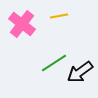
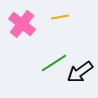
yellow line: moved 1 px right, 1 px down
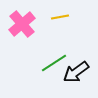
pink cross: rotated 12 degrees clockwise
black arrow: moved 4 px left
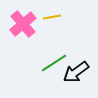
yellow line: moved 8 px left
pink cross: moved 1 px right
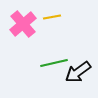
green line: rotated 20 degrees clockwise
black arrow: moved 2 px right
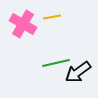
pink cross: rotated 20 degrees counterclockwise
green line: moved 2 px right
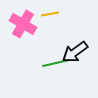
yellow line: moved 2 px left, 3 px up
black arrow: moved 3 px left, 20 px up
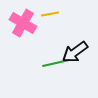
pink cross: moved 1 px up
